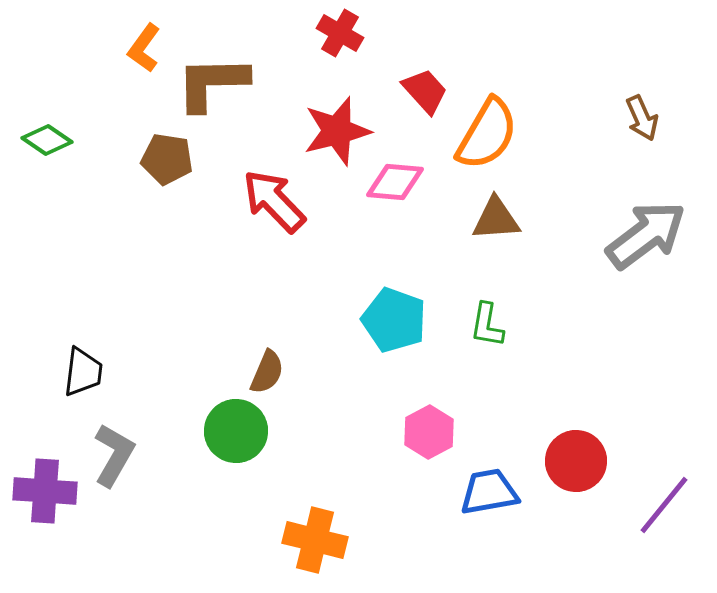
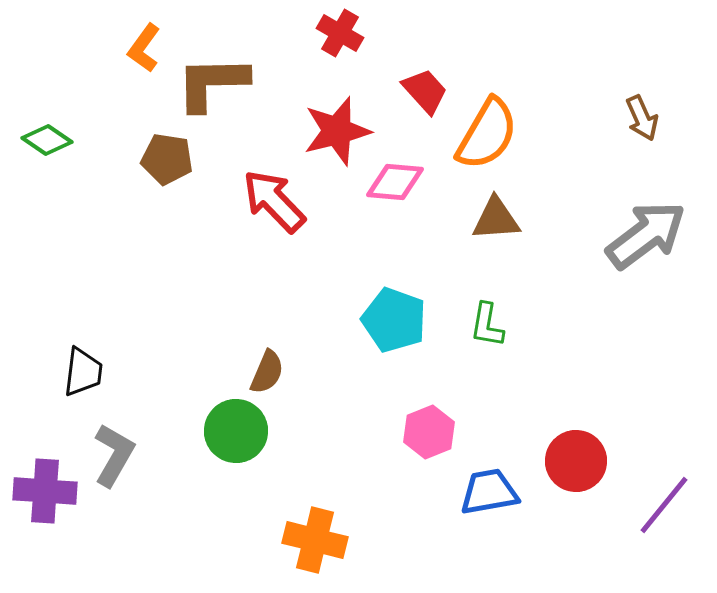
pink hexagon: rotated 6 degrees clockwise
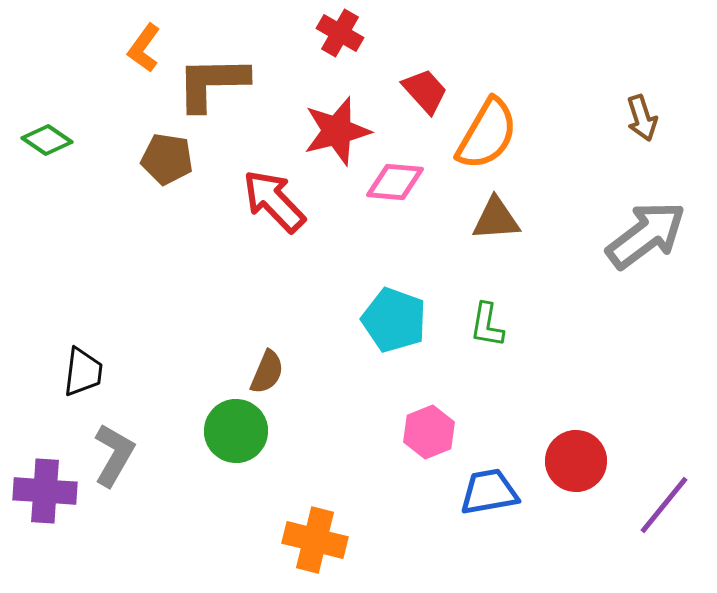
brown arrow: rotated 6 degrees clockwise
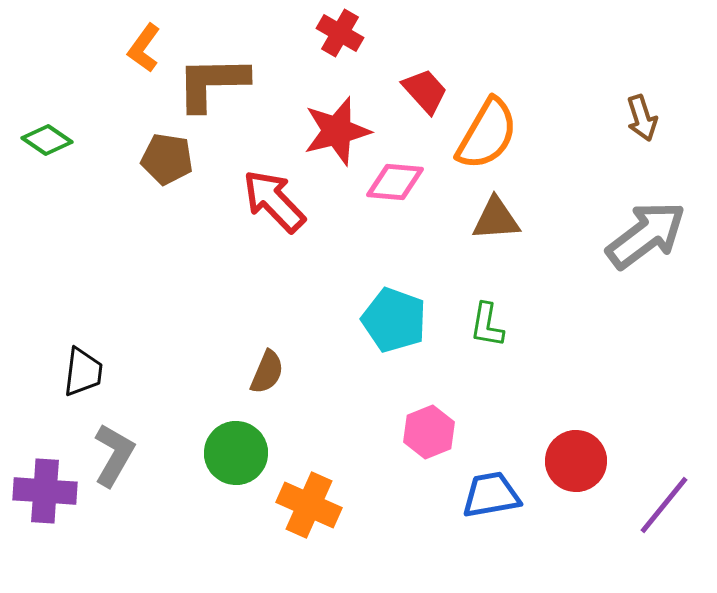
green circle: moved 22 px down
blue trapezoid: moved 2 px right, 3 px down
orange cross: moved 6 px left, 35 px up; rotated 10 degrees clockwise
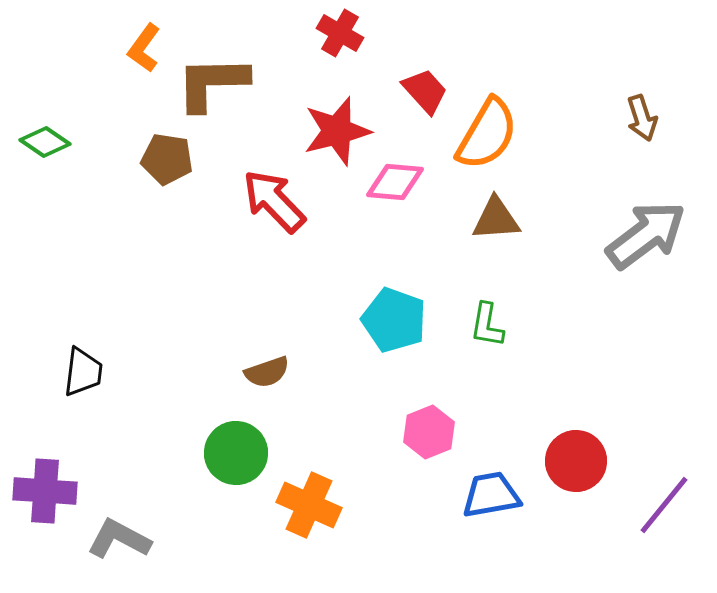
green diamond: moved 2 px left, 2 px down
brown semicircle: rotated 48 degrees clockwise
gray L-shape: moved 5 px right, 84 px down; rotated 92 degrees counterclockwise
